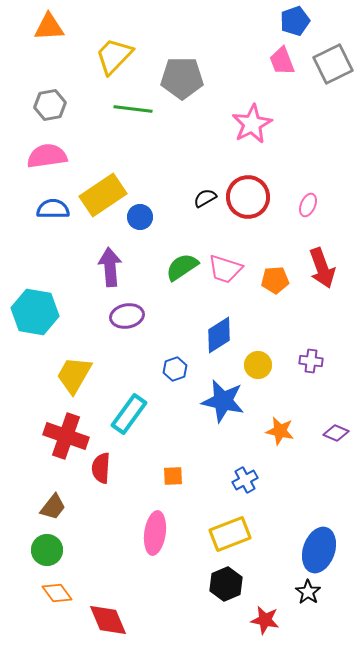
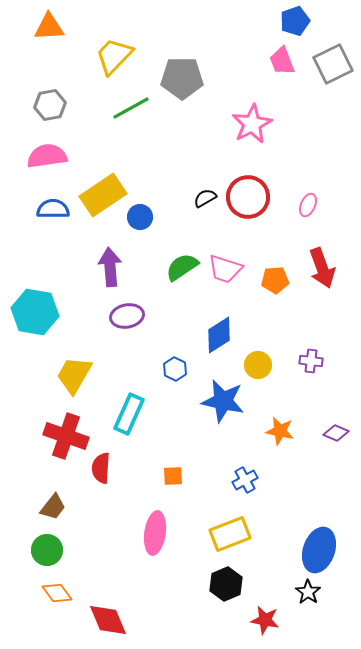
green line at (133, 109): moved 2 px left, 1 px up; rotated 36 degrees counterclockwise
blue hexagon at (175, 369): rotated 15 degrees counterclockwise
cyan rectangle at (129, 414): rotated 12 degrees counterclockwise
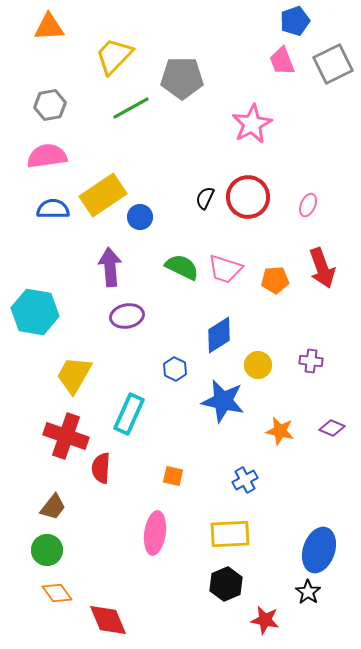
black semicircle at (205, 198): rotated 35 degrees counterclockwise
green semicircle at (182, 267): rotated 60 degrees clockwise
purple diamond at (336, 433): moved 4 px left, 5 px up
orange square at (173, 476): rotated 15 degrees clockwise
yellow rectangle at (230, 534): rotated 18 degrees clockwise
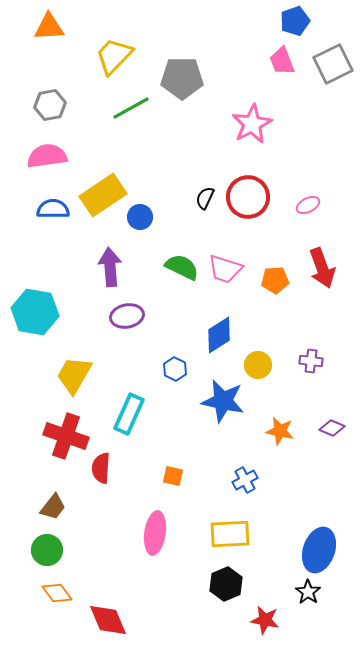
pink ellipse at (308, 205): rotated 40 degrees clockwise
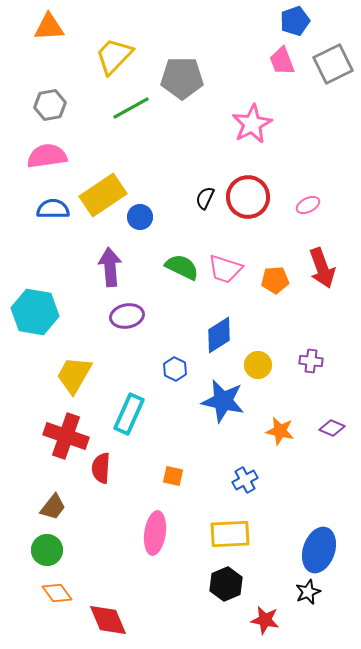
black star at (308, 592): rotated 15 degrees clockwise
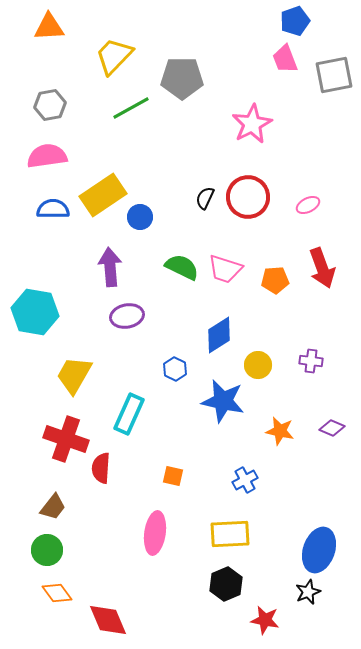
pink trapezoid at (282, 61): moved 3 px right, 2 px up
gray square at (333, 64): moved 1 px right, 11 px down; rotated 15 degrees clockwise
red cross at (66, 436): moved 3 px down
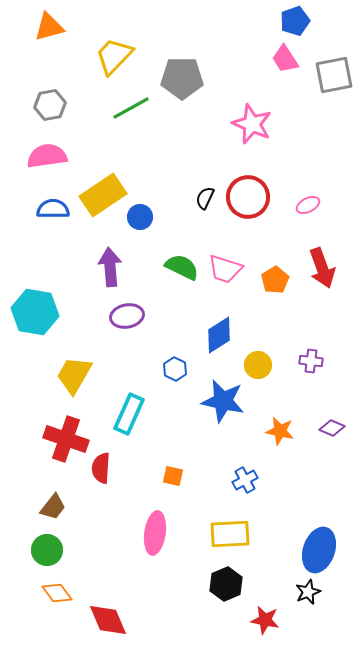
orange triangle at (49, 27): rotated 12 degrees counterclockwise
pink trapezoid at (285, 59): rotated 12 degrees counterclockwise
pink star at (252, 124): rotated 21 degrees counterclockwise
orange pentagon at (275, 280): rotated 28 degrees counterclockwise
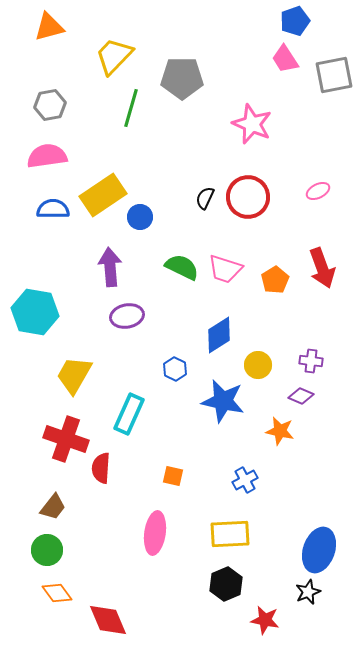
green line at (131, 108): rotated 45 degrees counterclockwise
pink ellipse at (308, 205): moved 10 px right, 14 px up
purple diamond at (332, 428): moved 31 px left, 32 px up
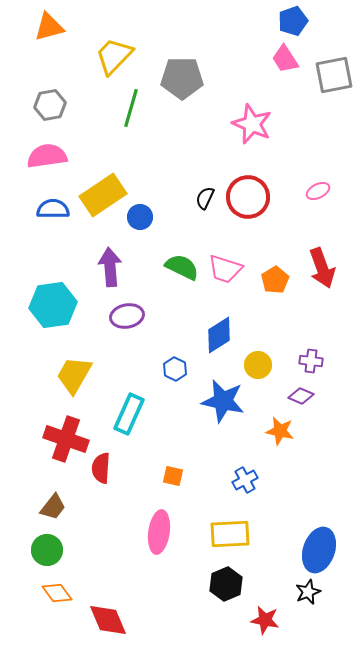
blue pentagon at (295, 21): moved 2 px left
cyan hexagon at (35, 312): moved 18 px right, 7 px up; rotated 18 degrees counterclockwise
pink ellipse at (155, 533): moved 4 px right, 1 px up
